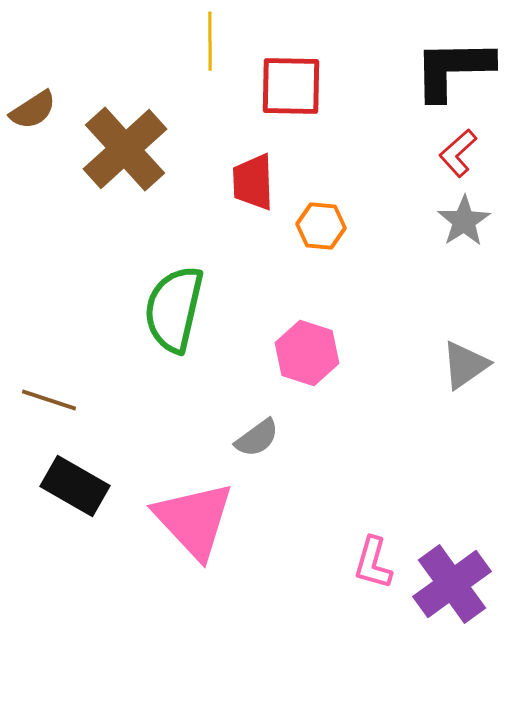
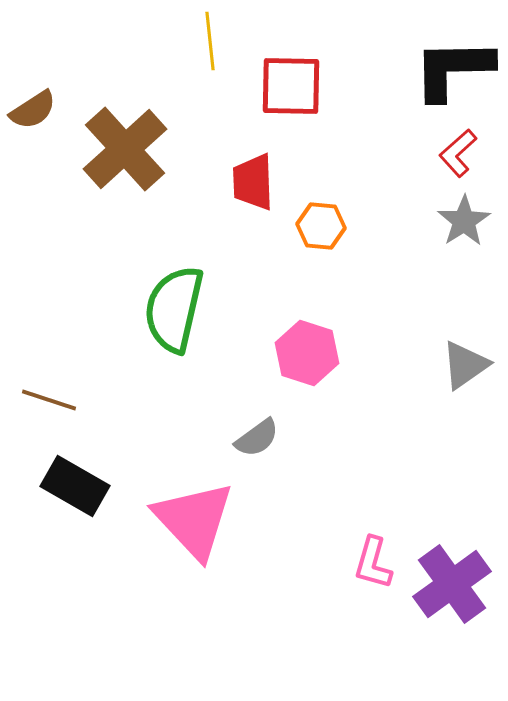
yellow line: rotated 6 degrees counterclockwise
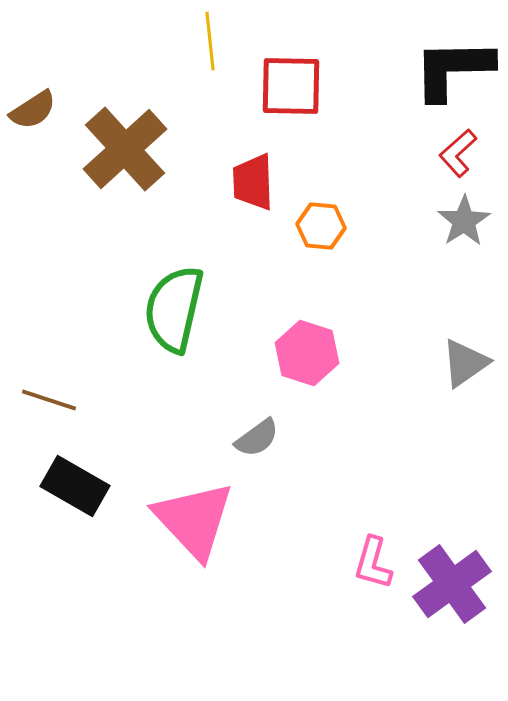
gray triangle: moved 2 px up
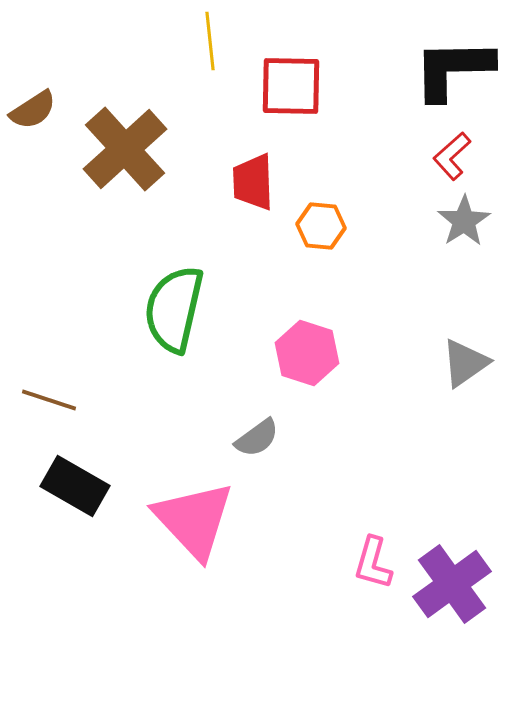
red L-shape: moved 6 px left, 3 px down
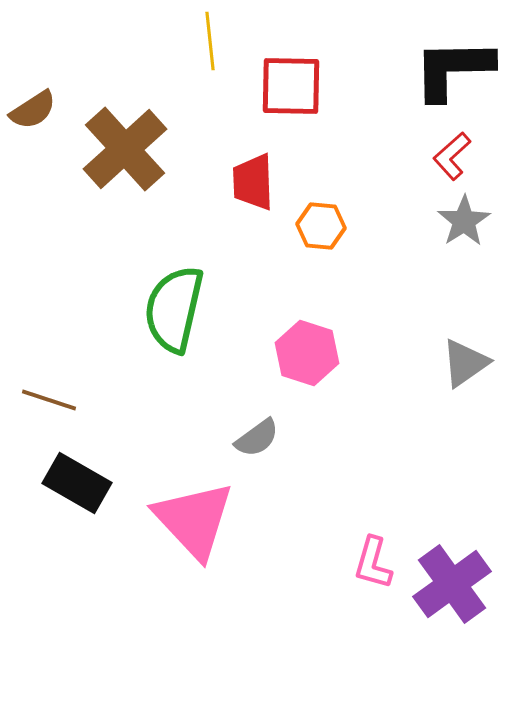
black rectangle: moved 2 px right, 3 px up
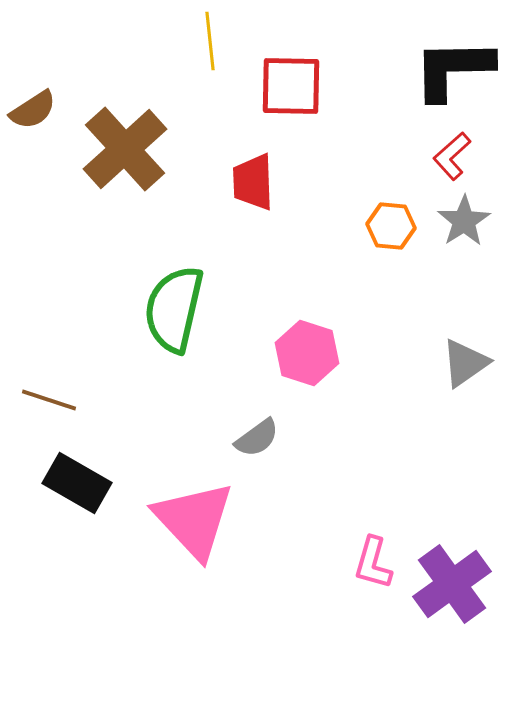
orange hexagon: moved 70 px right
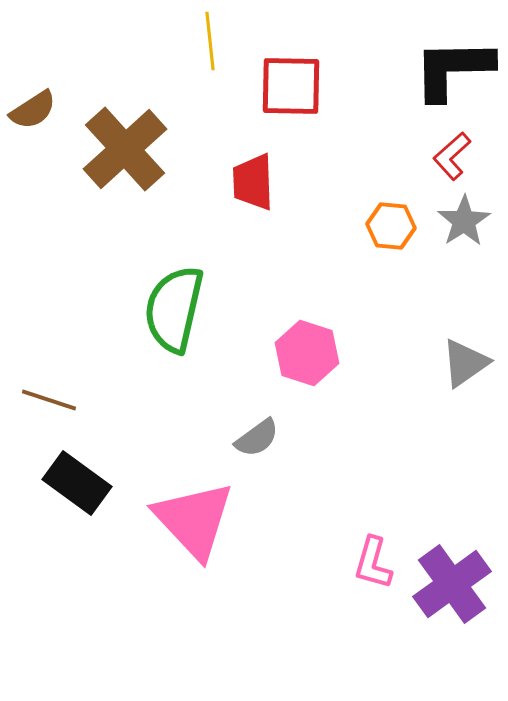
black rectangle: rotated 6 degrees clockwise
